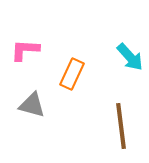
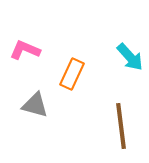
pink L-shape: rotated 20 degrees clockwise
gray triangle: moved 3 px right
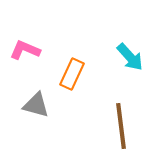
gray triangle: moved 1 px right
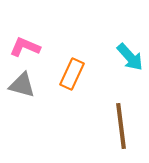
pink L-shape: moved 3 px up
gray triangle: moved 14 px left, 20 px up
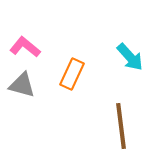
pink L-shape: rotated 16 degrees clockwise
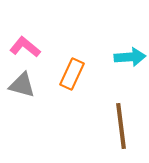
cyan arrow: rotated 52 degrees counterclockwise
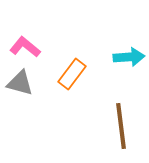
cyan arrow: moved 1 px left
orange rectangle: rotated 12 degrees clockwise
gray triangle: moved 2 px left, 2 px up
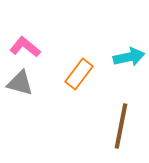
cyan arrow: rotated 8 degrees counterclockwise
orange rectangle: moved 7 px right
brown line: rotated 18 degrees clockwise
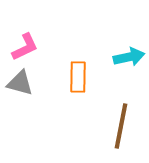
pink L-shape: rotated 116 degrees clockwise
orange rectangle: moved 1 px left, 3 px down; rotated 36 degrees counterclockwise
